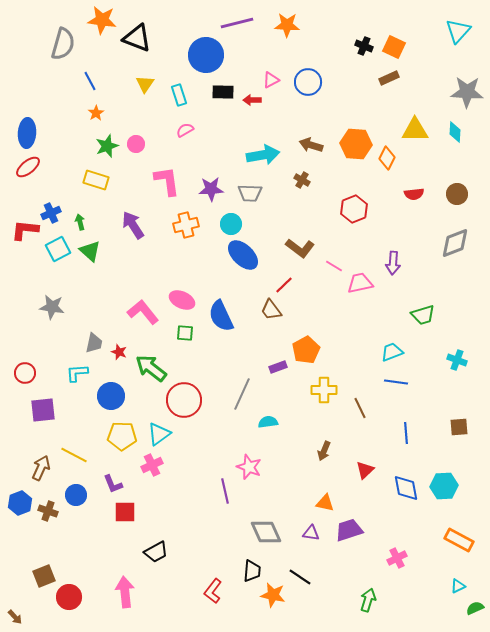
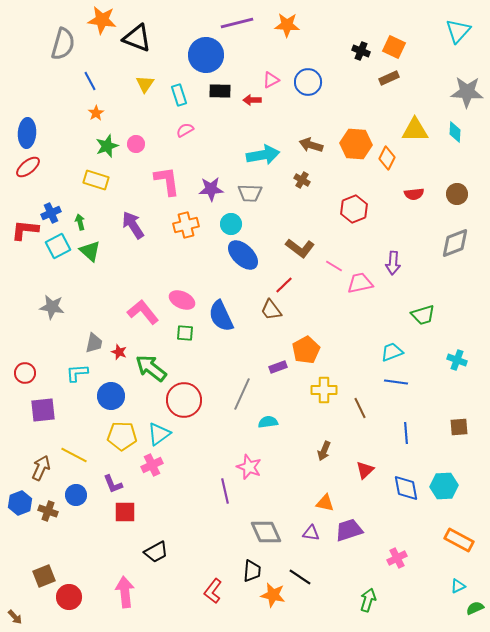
black cross at (364, 46): moved 3 px left, 5 px down
black rectangle at (223, 92): moved 3 px left, 1 px up
cyan square at (58, 249): moved 3 px up
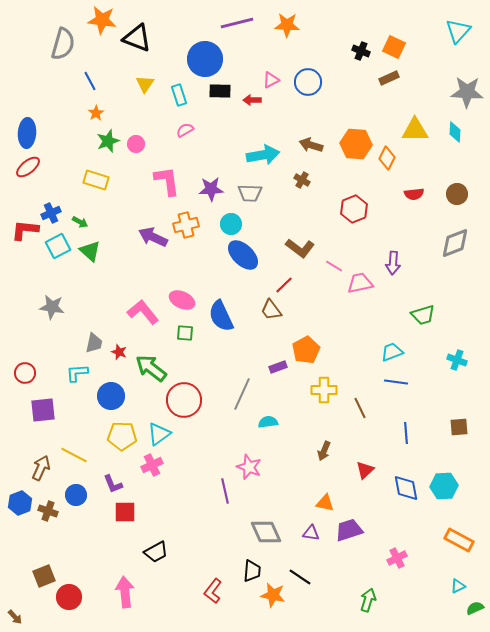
blue circle at (206, 55): moved 1 px left, 4 px down
green star at (107, 146): moved 1 px right, 5 px up
green arrow at (80, 222): rotated 133 degrees clockwise
purple arrow at (133, 225): moved 20 px right, 12 px down; rotated 32 degrees counterclockwise
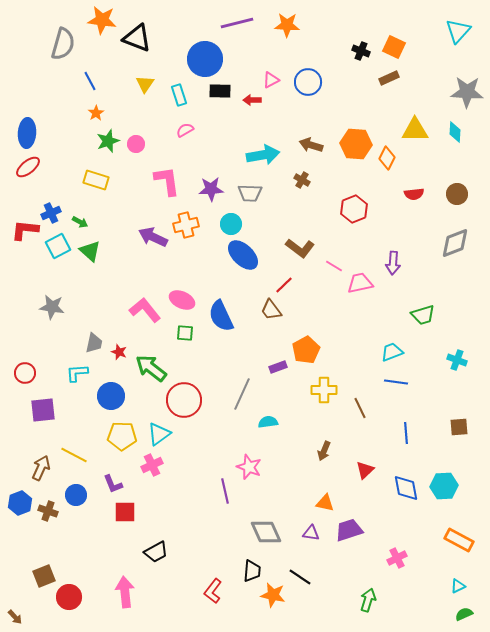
pink L-shape at (143, 312): moved 2 px right, 2 px up
green semicircle at (475, 608): moved 11 px left, 6 px down
